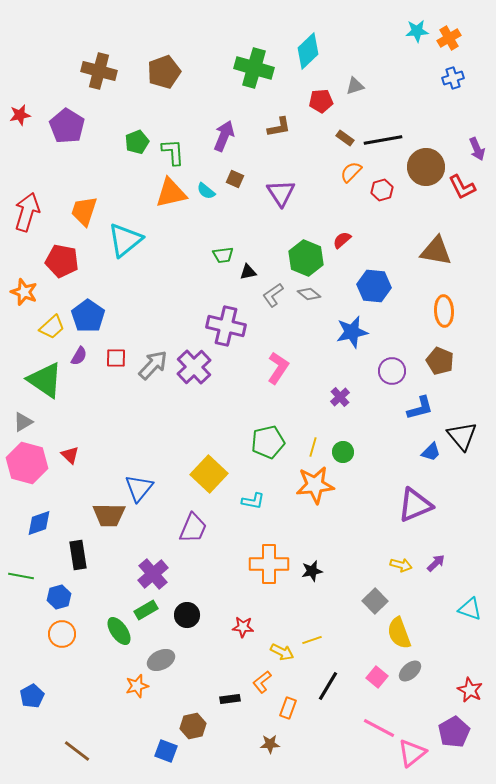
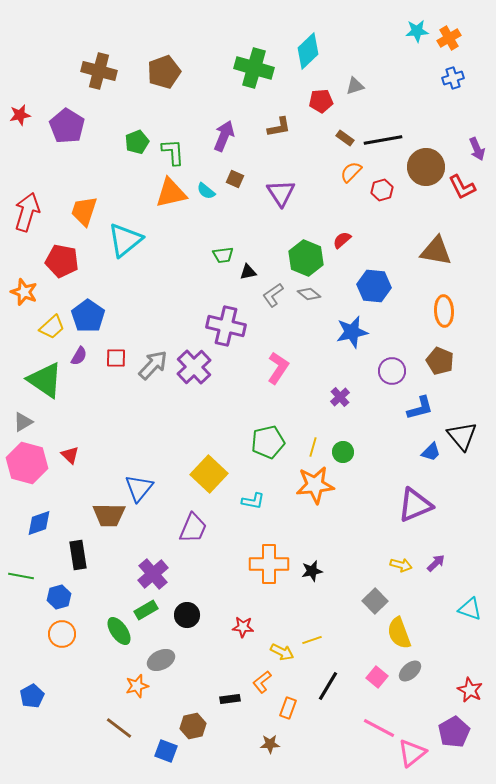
brown line at (77, 751): moved 42 px right, 23 px up
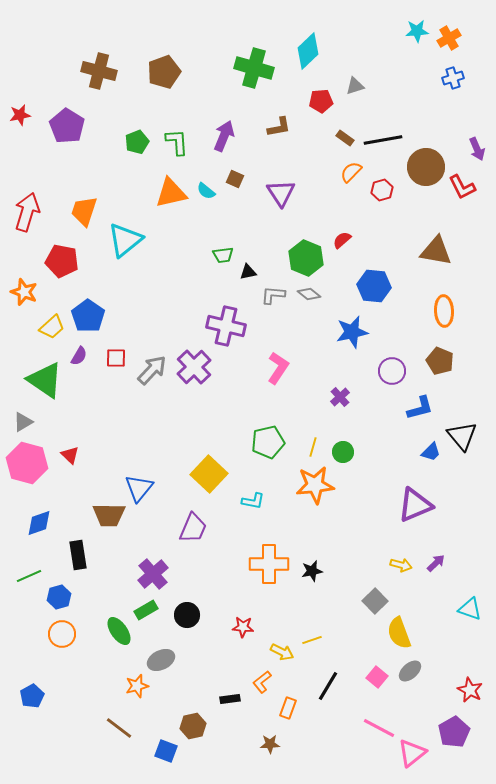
green L-shape at (173, 152): moved 4 px right, 10 px up
gray L-shape at (273, 295): rotated 40 degrees clockwise
gray arrow at (153, 365): moved 1 px left, 5 px down
green line at (21, 576): moved 8 px right; rotated 35 degrees counterclockwise
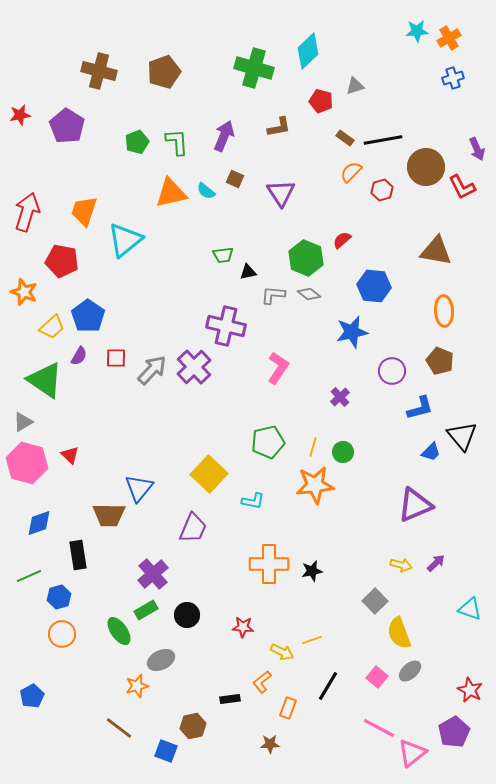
red pentagon at (321, 101): rotated 20 degrees clockwise
